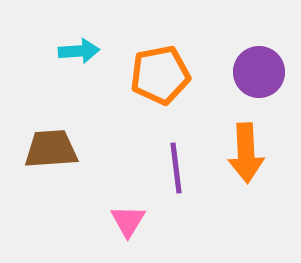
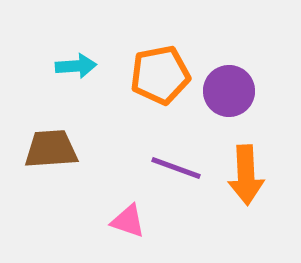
cyan arrow: moved 3 px left, 15 px down
purple circle: moved 30 px left, 19 px down
orange arrow: moved 22 px down
purple line: rotated 63 degrees counterclockwise
pink triangle: rotated 42 degrees counterclockwise
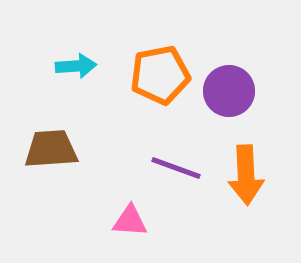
pink triangle: moved 2 px right; rotated 15 degrees counterclockwise
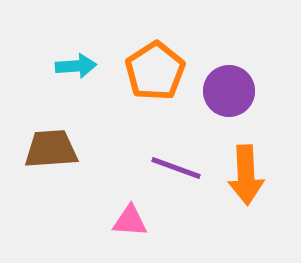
orange pentagon: moved 5 px left, 4 px up; rotated 22 degrees counterclockwise
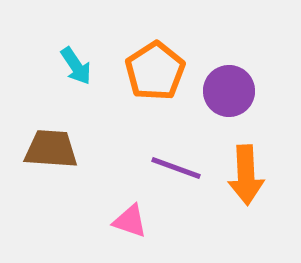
cyan arrow: rotated 60 degrees clockwise
brown trapezoid: rotated 8 degrees clockwise
pink triangle: rotated 15 degrees clockwise
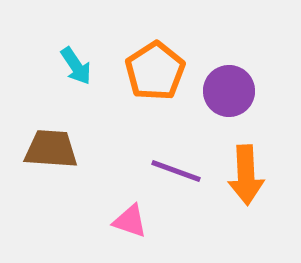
purple line: moved 3 px down
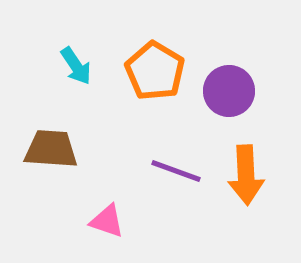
orange pentagon: rotated 8 degrees counterclockwise
pink triangle: moved 23 px left
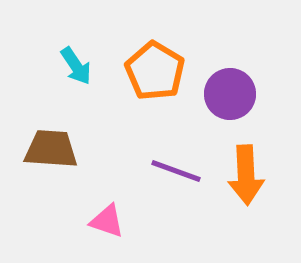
purple circle: moved 1 px right, 3 px down
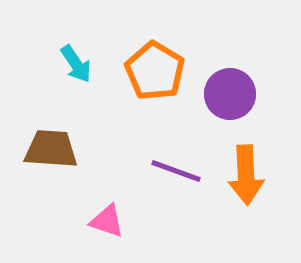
cyan arrow: moved 2 px up
